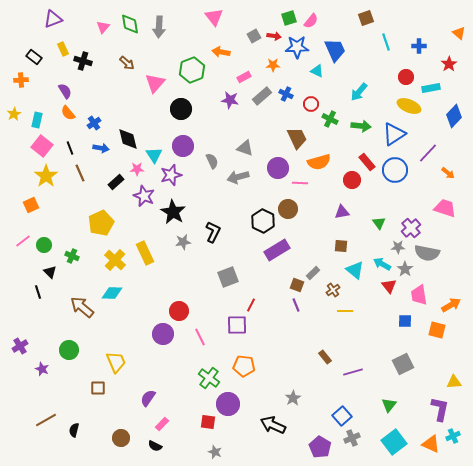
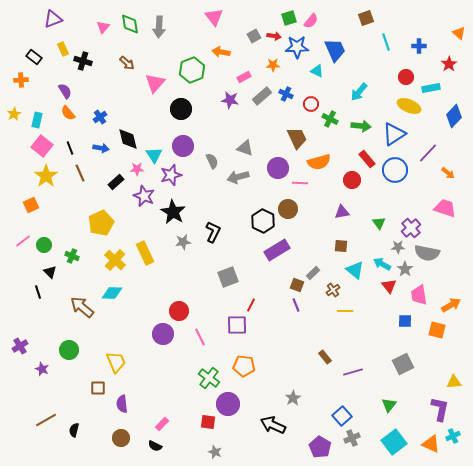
blue cross at (94, 123): moved 6 px right, 6 px up
red rectangle at (367, 162): moved 3 px up
purple semicircle at (148, 398): moved 26 px left, 6 px down; rotated 42 degrees counterclockwise
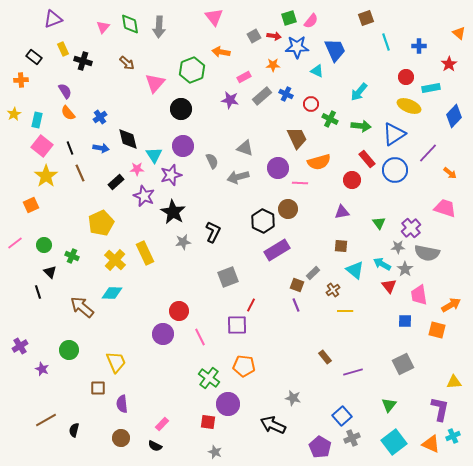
orange arrow at (448, 173): moved 2 px right
pink line at (23, 241): moved 8 px left, 2 px down
gray star at (293, 398): rotated 28 degrees counterclockwise
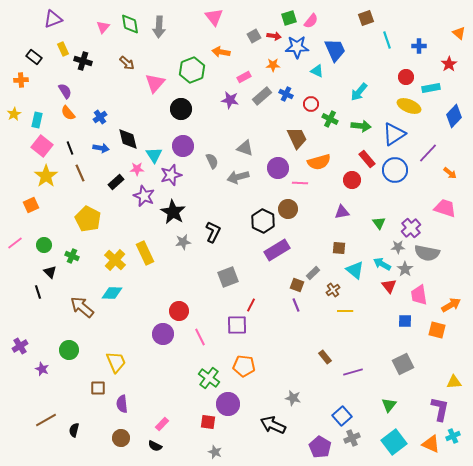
cyan line at (386, 42): moved 1 px right, 2 px up
yellow pentagon at (101, 223): moved 13 px left, 4 px up; rotated 20 degrees counterclockwise
brown square at (341, 246): moved 2 px left, 2 px down
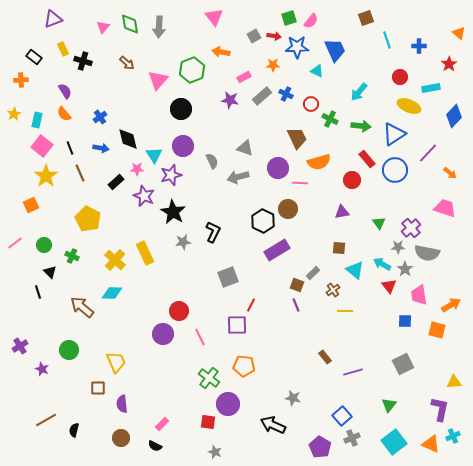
red circle at (406, 77): moved 6 px left
pink triangle at (155, 83): moved 3 px right, 3 px up
orange semicircle at (68, 113): moved 4 px left, 1 px down
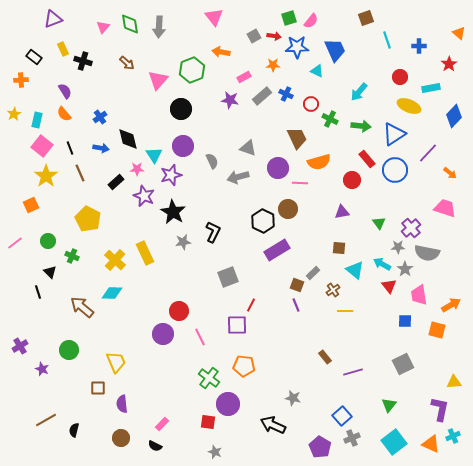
gray triangle at (245, 148): moved 3 px right
green circle at (44, 245): moved 4 px right, 4 px up
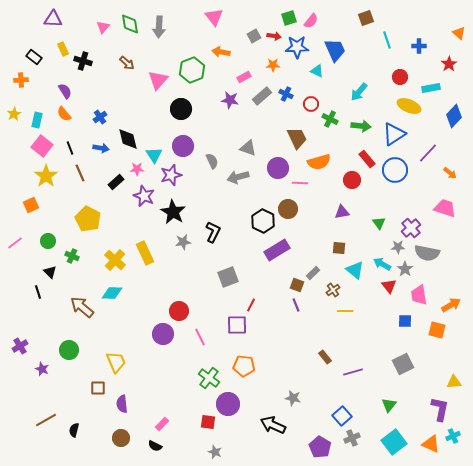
purple triangle at (53, 19): rotated 24 degrees clockwise
